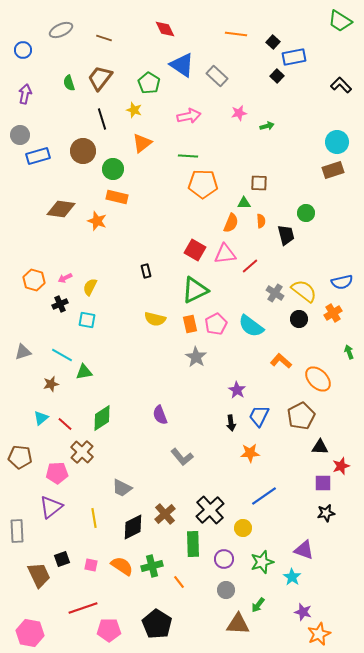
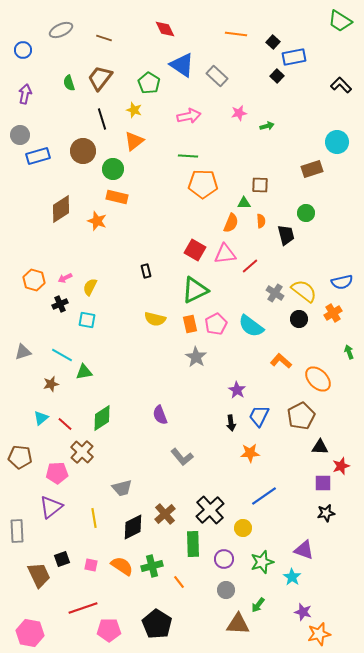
orange triangle at (142, 143): moved 8 px left, 2 px up
brown rectangle at (333, 170): moved 21 px left, 1 px up
brown square at (259, 183): moved 1 px right, 2 px down
brown diamond at (61, 209): rotated 40 degrees counterclockwise
gray trapezoid at (122, 488): rotated 40 degrees counterclockwise
orange star at (319, 634): rotated 10 degrees clockwise
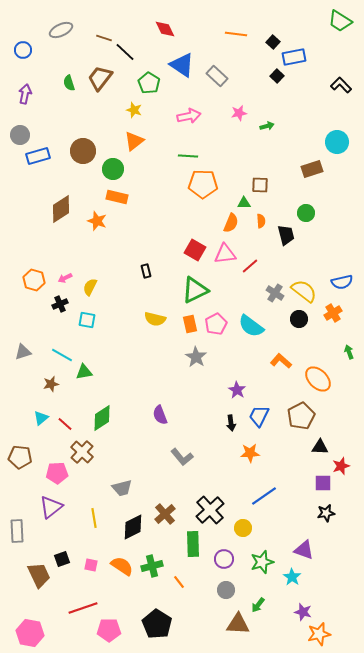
black line at (102, 119): moved 23 px right, 67 px up; rotated 30 degrees counterclockwise
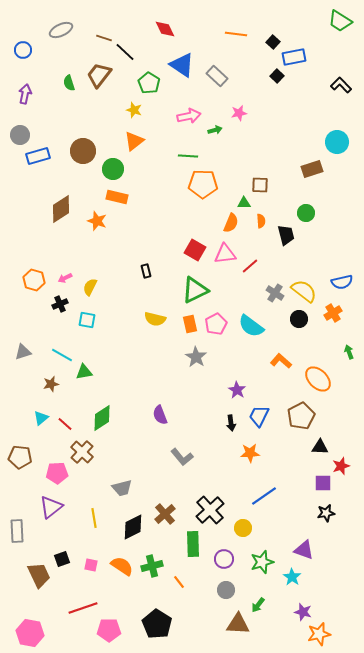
brown trapezoid at (100, 78): moved 1 px left, 3 px up
green arrow at (267, 126): moved 52 px left, 4 px down
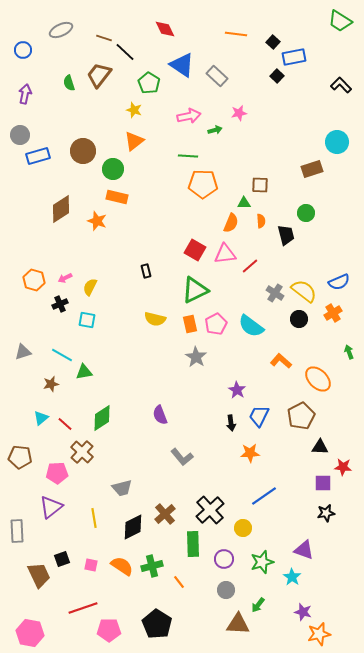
blue semicircle at (342, 282): moved 3 px left; rotated 10 degrees counterclockwise
red star at (341, 466): moved 2 px right, 1 px down; rotated 24 degrees clockwise
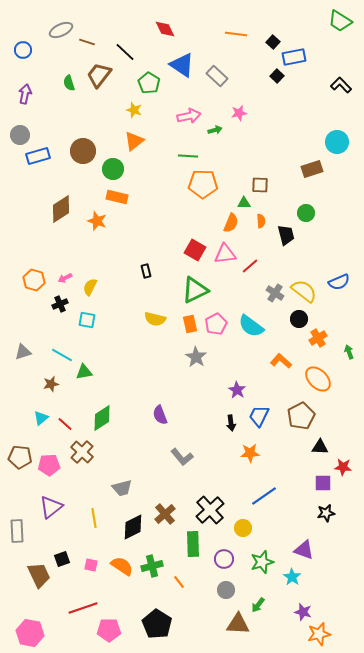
brown line at (104, 38): moved 17 px left, 4 px down
orange cross at (333, 313): moved 15 px left, 25 px down
pink pentagon at (57, 473): moved 8 px left, 8 px up
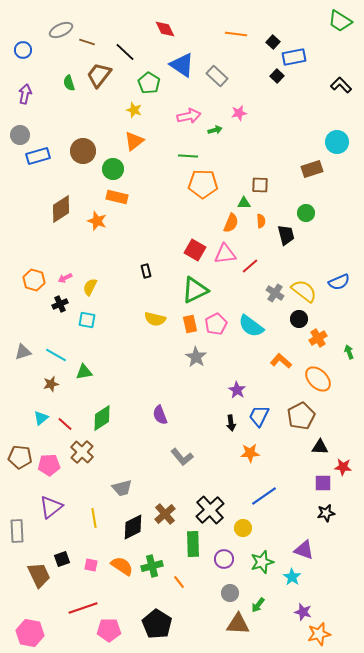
cyan line at (62, 355): moved 6 px left
gray circle at (226, 590): moved 4 px right, 3 px down
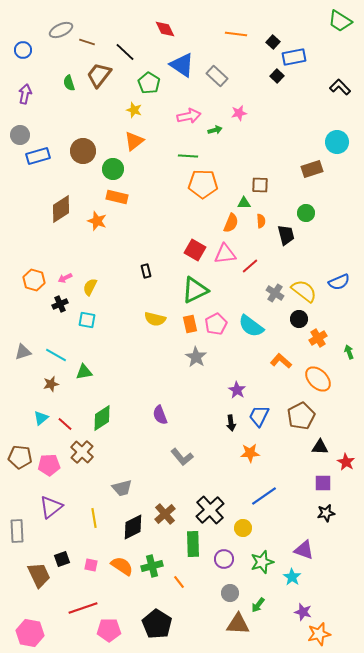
black L-shape at (341, 85): moved 1 px left, 2 px down
red star at (343, 467): moved 3 px right, 5 px up; rotated 24 degrees clockwise
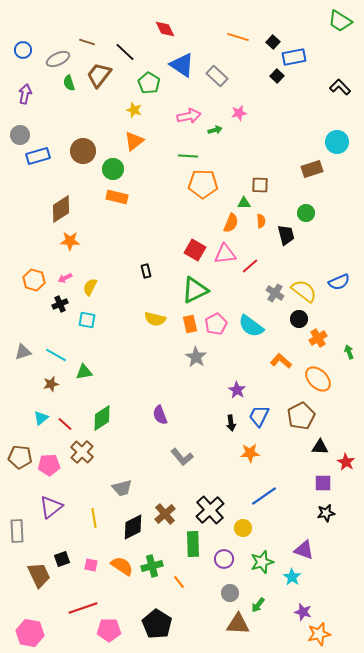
gray ellipse at (61, 30): moved 3 px left, 29 px down
orange line at (236, 34): moved 2 px right, 3 px down; rotated 10 degrees clockwise
orange star at (97, 221): moved 27 px left, 20 px down; rotated 18 degrees counterclockwise
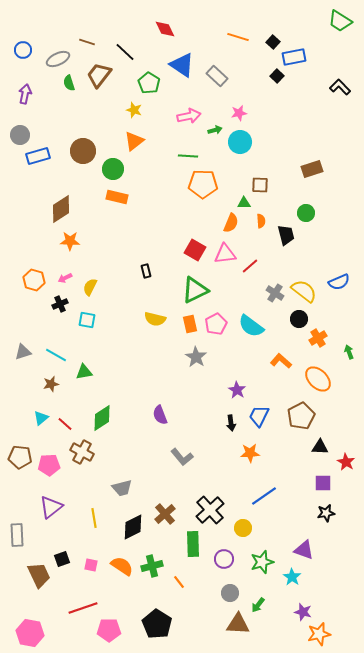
cyan circle at (337, 142): moved 97 px left
brown cross at (82, 452): rotated 15 degrees counterclockwise
gray rectangle at (17, 531): moved 4 px down
